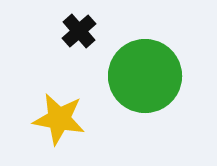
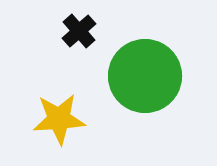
yellow star: rotated 14 degrees counterclockwise
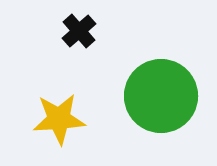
green circle: moved 16 px right, 20 px down
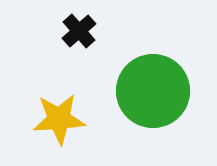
green circle: moved 8 px left, 5 px up
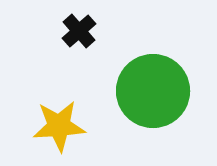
yellow star: moved 7 px down
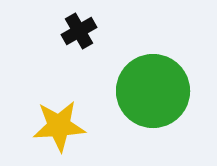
black cross: rotated 12 degrees clockwise
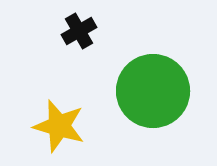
yellow star: rotated 20 degrees clockwise
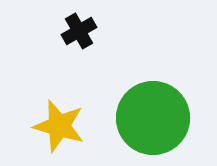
green circle: moved 27 px down
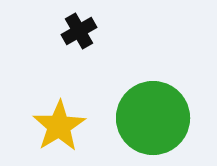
yellow star: rotated 24 degrees clockwise
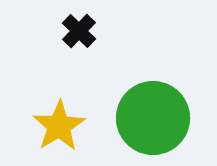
black cross: rotated 16 degrees counterclockwise
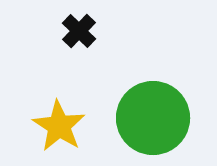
yellow star: rotated 8 degrees counterclockwise
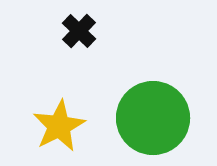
yellow star: rotated 12 degrees clockwise
